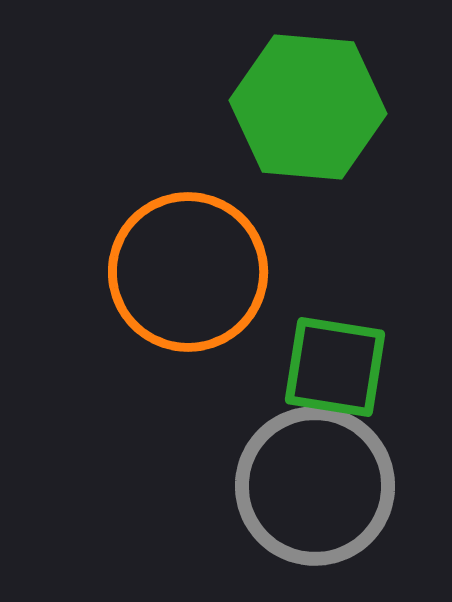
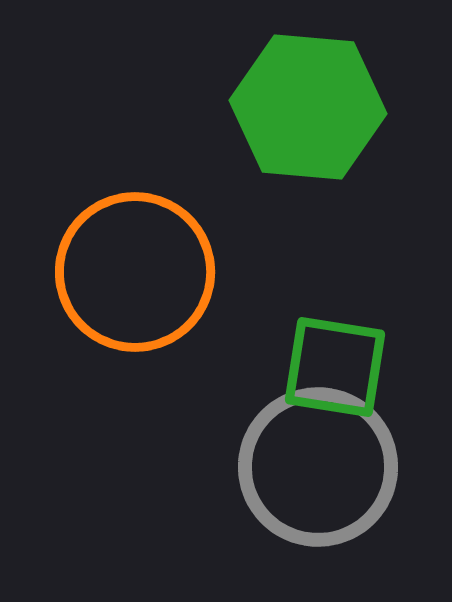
orange circle: moved 53 px left
gray circle: moved 3 px right, 19 px up
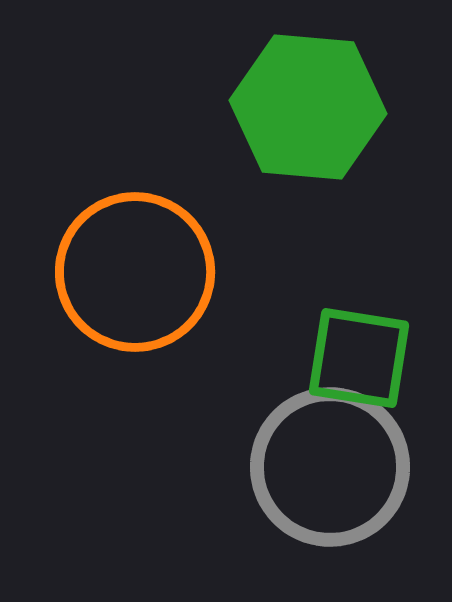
green square: moved 24 px right, 9 px up
gray circle: moved 12 px right
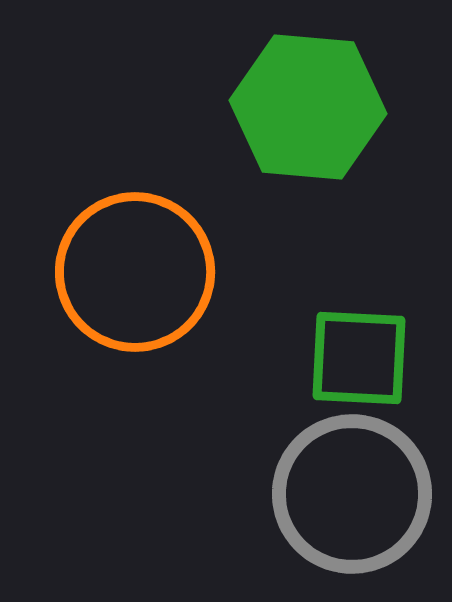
green square: rotated 6 degrees counterclockwise
gray circle: moved 22 px right, 27 px down
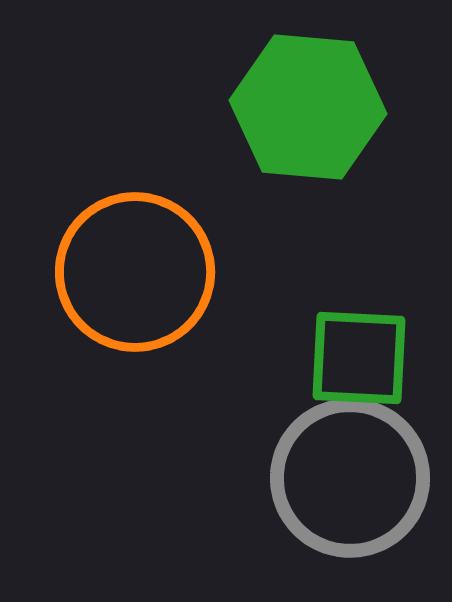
gray circle: moved 2 px left, 16 px up
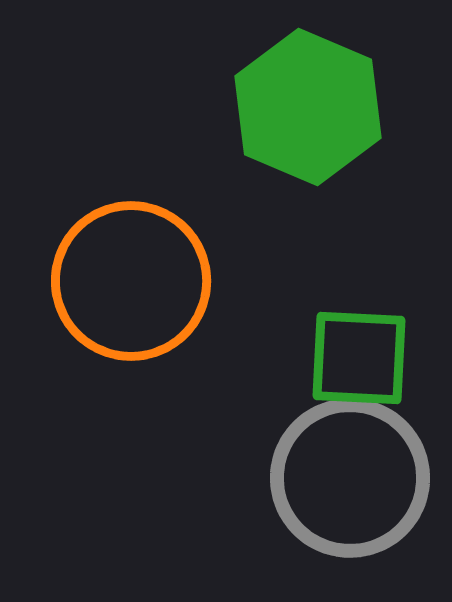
green hexagon: rotated 18 degrees clockwise
orange circle: moved 4 px left, 9 px down
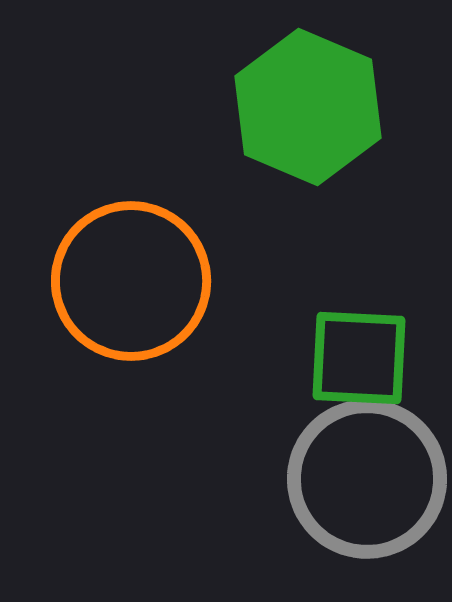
gray circle: moved 17 px right, 1 px down
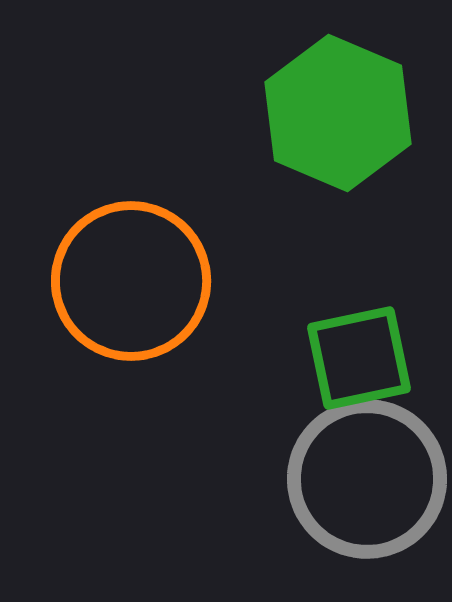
green hexagon: moved 30 px right, 6 px down
green square: rotated 15 degrees counterclockwise
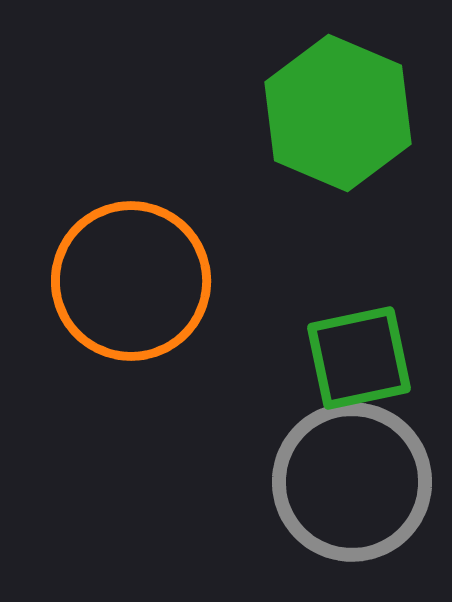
gray circle: moved 15 px left, 3 px down
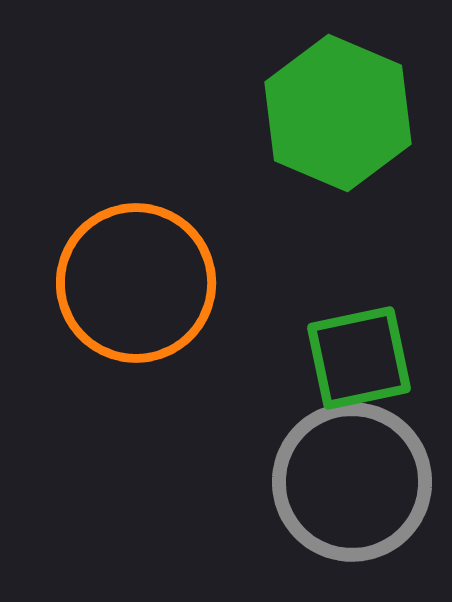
orange circle: moved 5 px right, 2 px down
